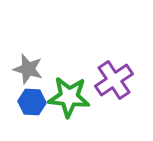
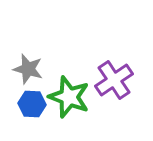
green star: rotated 15 degrees clockwise
blue hexagon: moved 2 px down
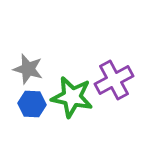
purple cross: rotated 6 degrees clockwise
green star: moved 3 px right; rotated 9 degrees counterclockwise
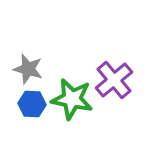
purple cross: rotated 12 degrees counterclockwise
green star: moved 2 px down
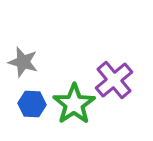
gray star: moved 5 px left, 7 px up
green star: moved 2 px right, 5 px down; rotated 27 degrees clockwise
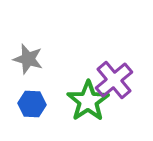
gray star: moved 5 px right, 3 px up
green star: moved 14 px right, 3 px up
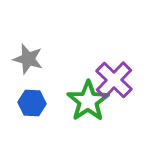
purple cross: rotated 6 degrees counterclockwise
blue hexagon: moved 1 px up
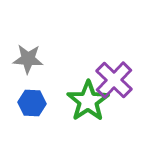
gray star: rotated 12 degrees counterclockwise
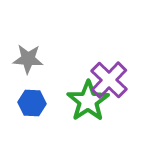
purple cross: moved 5 px left
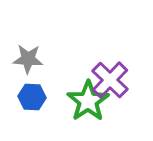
purple cross: moved 1 px right
blue hexagon: moved 6 px up
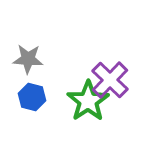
blue hexagon: rotated 12 degrees clockwise
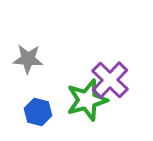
blue hexagon: moved 6 px right, 15 px down
green star: moved 1 px left, 1 px up; rotated 18 degrees clockwise
